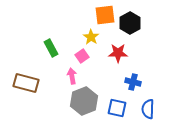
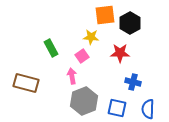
yellow star: rotated 28 degrees counterclockwise
red star: moved 2 px right
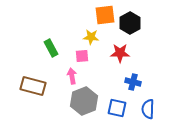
pink square: rotated 32 degrees clockwise
brown rectangle: moved 7 px right, 3 px down
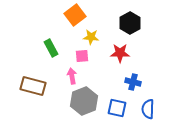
orange square: moved 30 px left; rotated 30 degrees counterclockwise
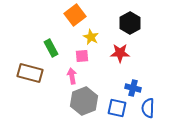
yellow star: rotated 21 degrees clockwise
blue cross: moved 6 px down
brown rectangle: moved 3 px left, 13 px up
blue semicircle: moved 1 px up
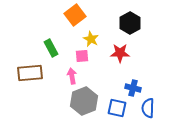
yellow star: moved 2 px down
brown rectangle: rotated 20 degrees counterclockwise
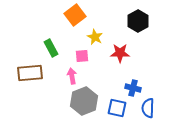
black hexagon: moved 8 px right, 2 px up
yellow star: moved 4 px right, 2 px up
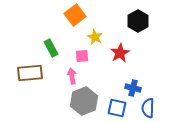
red star: rotated 30 degrees counterclockwise
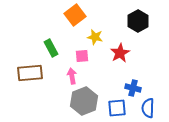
yellow star: rotated 14 degrees counterclockwise
blue square: rotated 18 degrees counterclockwise
